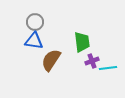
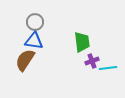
brown semicircle: moved 26 px left
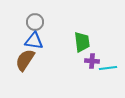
purple cross: rotated 24 degrees clockwise
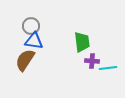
gray circle: moved 4 px left, 4 px down
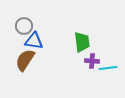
gray circle: moved 7 px left
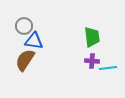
green trapezoid: moved 10 px right, 5 px up
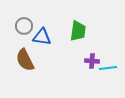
green trapezoid: moved 14 px left, 6 px up; rotated 15 degrees clockwise
blue triangle: moved 8 px right, 4 px up
brown semicircle: rotated 60 degrees counterclockwise
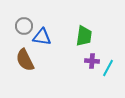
green trapezoid: moved 6 px right, 5 px down
cyan line: rotated 54 degrees counterclockwise
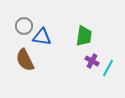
purple cross: rotated 24 degrees clockwise
